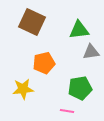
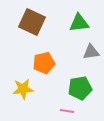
green triangle: moved 7 px up
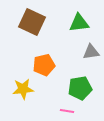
orange pentagon: moved 2 px down
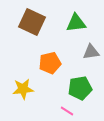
green triangle: moved 3 px left
orange pentagon: moved 6 px right, 2 px up
pink line: rotated 24 degrees clockwise
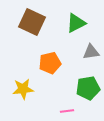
green triangle: rotated 20 degrees counterclockwise
green pentagon: moved 8 px right
pink line: rotated 40 degrees counterclockwise
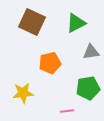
yellow star: moved 4 px down
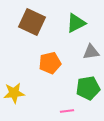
yellow star: moved 9 px left
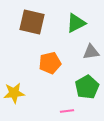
brown square: rotated 12 degrees counterclockwise
green pentagon: moved 1 px left, 1 px up; rotated 20 degrees counterclockwise
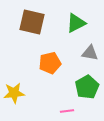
gray triangle: moved 1 px left, 1 px down; rotated 18 degrees clockwise
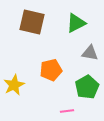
orange pentagon: moved 1 px right, 7 px down
yellow star: moved 8 px up; rotated 20 degrees counterclockwise
